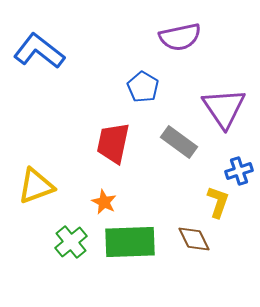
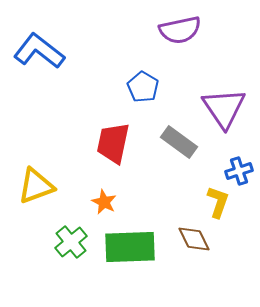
purple semicircle: moved 7 px up
green rectangle: moved 5 px down
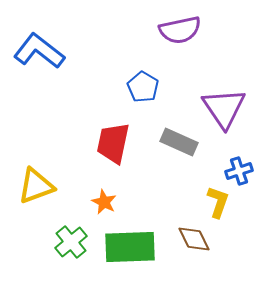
gray rectangle: rotated 12 degrees counterclockwise
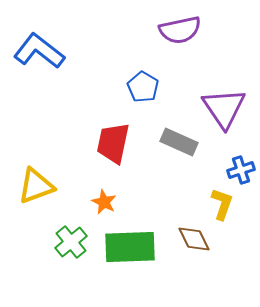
blue cross: moved 2 px right, 1 px up
yellow L-shape: moved 4 px right, 2 px down
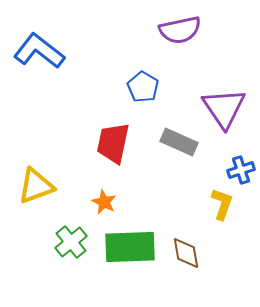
brown diamond: moved 8 px left, 14 px down; rotated 16 degrees clockwise
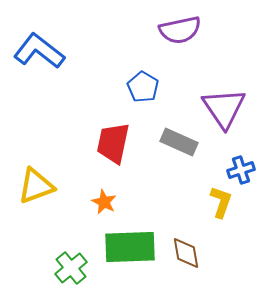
yellow L-shape: moved 1 px left, 2 px up
green cross: moved 26 px down
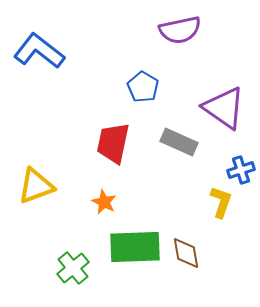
purple triangle: rotated 21 degrees counterclockwise
green rectangle: moved 5 px right
green cross: moved 2 px right
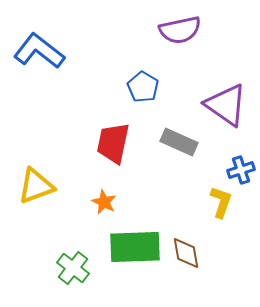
purple triangle: moved 2 px right, 3 px up
green cross: rotated 12 degrees counterclockwise
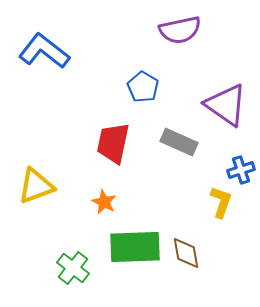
blue L-shape: moved 5 px right
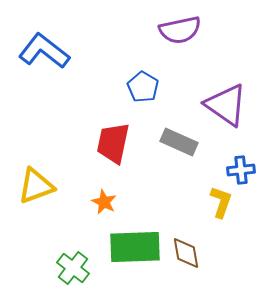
blue cross: rotated 12 degrees clockwise
